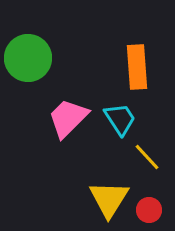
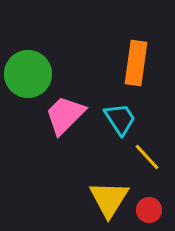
green circle: moved 16 px down
orange rectangle: moved 1 px left, 4 px up; rotated 12 degrees clockwise
pink trapezoid: moved 3 px left, 3 px up
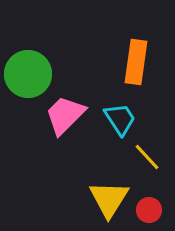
orange rectangle: moved 1 px up
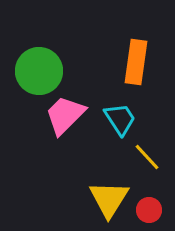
green circle: moved 11 px right, 3 px up
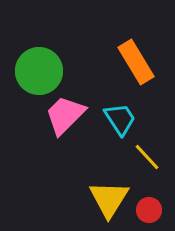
orange rectangle: rotated 39 degrees counterclockwise
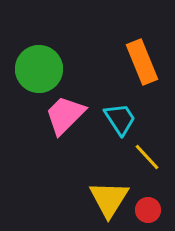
orange rectangle: moved 6 px right; rotated 9 degrees clockwise
green circle: moved 2 px up
red circle: moved 1 px left
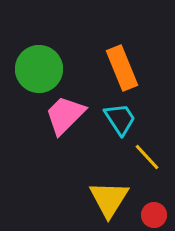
orange rectangle: moved 20 px left, 6 px down
red circle: moved 6 px right, 5 px down
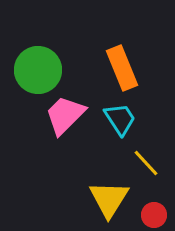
green circle: moved 1 px left, 1 px down
yellow line: moved 1 px left, 6 px down
